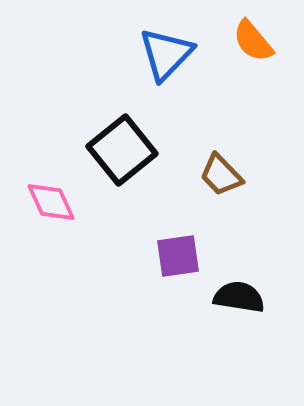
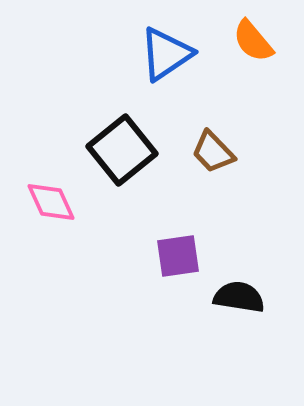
blue triangle: rotated 12 degrees clockwise
brown trapezoid: moved 8 px left, 23 px up
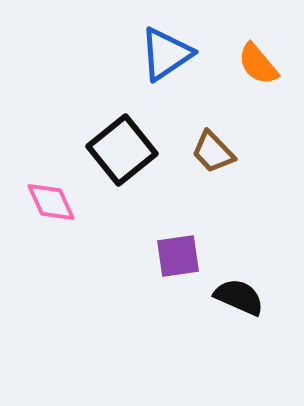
orange semicircle: moved 5 px right, 23 px down
black semicircle: rotated 15 degrees clockwise
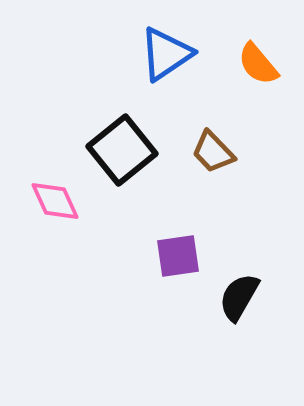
pink diamond: moved 4 px right, 1 px up
black semicircle: rotated 84 degrees counterclockwise
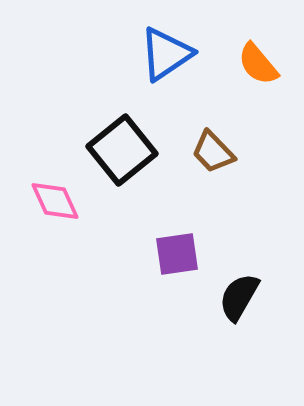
purple square: moved 1 px left, 2 px up
